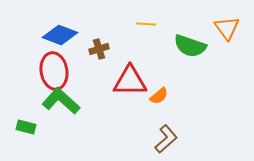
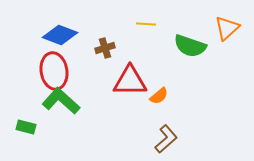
orange triangle: rotated 24 degrees clockwise
brown cross: moved 6 px right, 1 px up
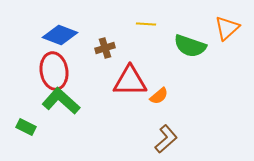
green rectangle: rotated 12 degrees clockwise
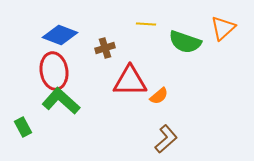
orange triangle: moved 4 px left
green semicircle: moved 5 px left, 4 px up
green rectangle: moved 3 px left; rotated 36 degrees clockwise
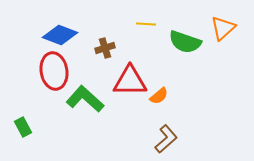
green L-shape: moved 24 px right, 2 px up
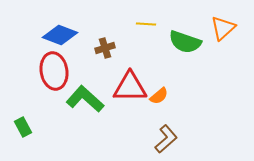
red triangle: moved 6 px down
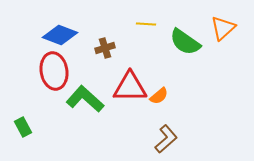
green semicircle: rotated 16 degrees clockwise
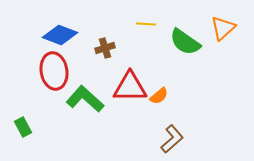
brown L-shape: moved 6 px right
